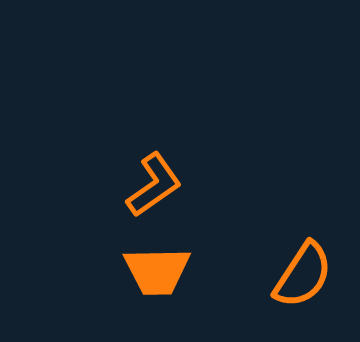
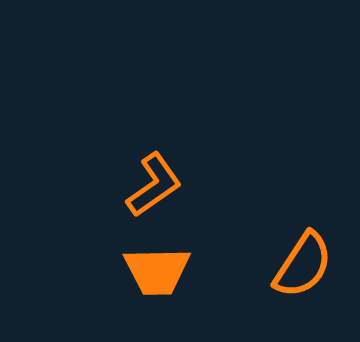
orange semicircle: moved 10 px up
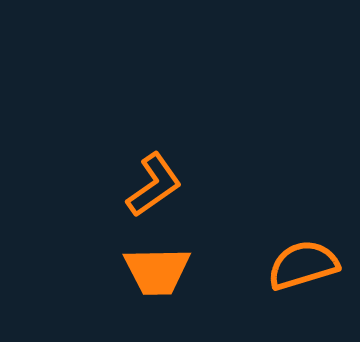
orange semicircle: rotated 140 degrees counterclockwise
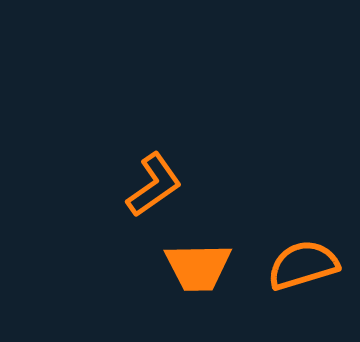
orange trapezoid: moved 41 px right, 4 px up
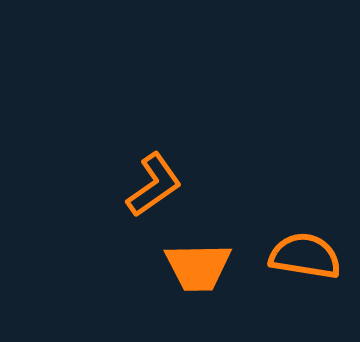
orange semicircle: moved 2 px right, 9 px up; rotated 26 degrees clockwise
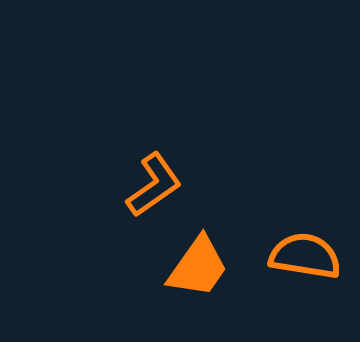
orange trapezoid: rotated 54 degrees counterclockwise
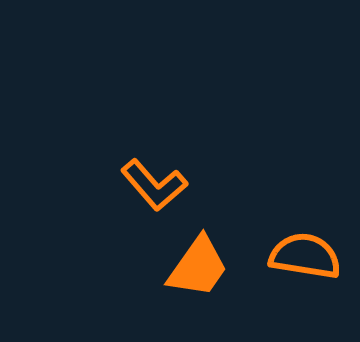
orange L-shape: rotated 84 degrees clockwise
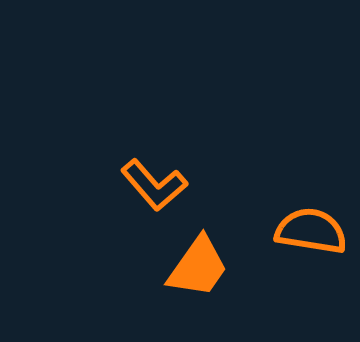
orange semicircle: moved 6 px right, 25 px up
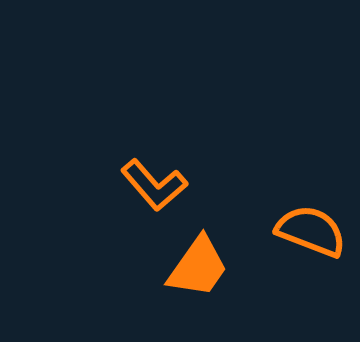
orange semicircle: rotated 12 degrees clockwise
